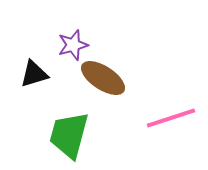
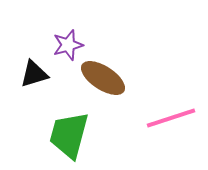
purple star: moved 5 px left
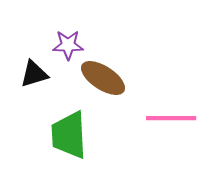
purple star: rotated 16 degrees clockwise
pink line: rotated 18 degrees clockwise
green trapezoid: rotated 18 degrees counterclockwise
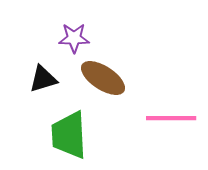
purple star: moved 6 px right, 7 px up
black triangle: moved 9 px right, 5 px down
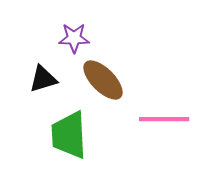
brown ellipse: moved 2 px down; rotated 12 degrees clockwise
pink line: moved 7 px left, 1 px down
